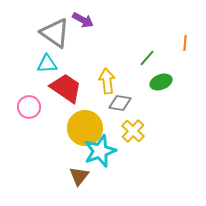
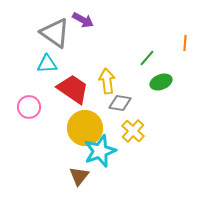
red trapezoid: moved 7 px right, 1 px down
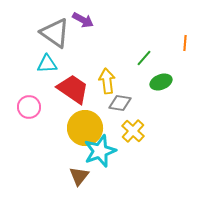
green line: moved 3 px left
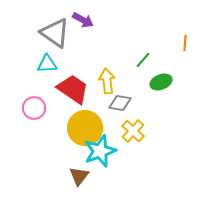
green line: moved 1 px left, 2 px down
pink circle: moved 5 px right, 1 px down
